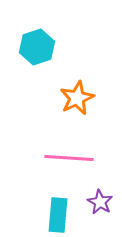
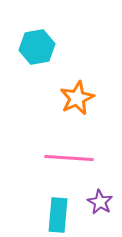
cyan hexagon: rotated 8 degrees clockwise
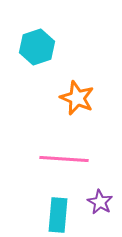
cyan hexagon: rotated 8 degrees counterclockwise
orange star: rotated 24 degrees counterclockwise
pink line: moved 5 px left, 1 px down
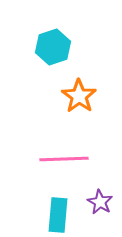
cyan hexagon: moved 16 px right
orange star: moved 2 px right, 2 px up; rotated 12 degrees clockwise
pink line: rotated 6 degrees counterclockwise
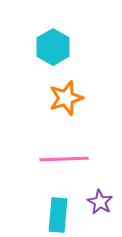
cyan hexagon: rotated 12 degrees counterclockwise
orange star: moved 13 px left, 2 px down; rotated 20 degrees clockwise
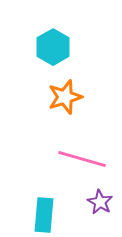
orange star: moved 1 px left, 1 px up
pink line: moved 18 px right; rotated 18 degrees clockwise
cyan rectangle: moved 14 px left
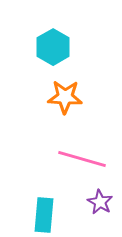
orange star: rotated 20 degrees clockwise
